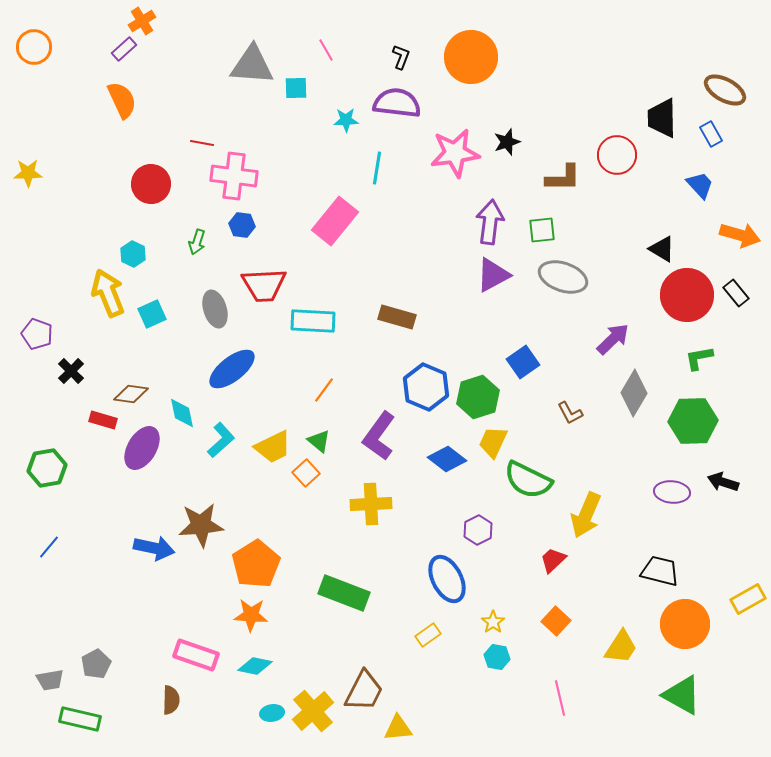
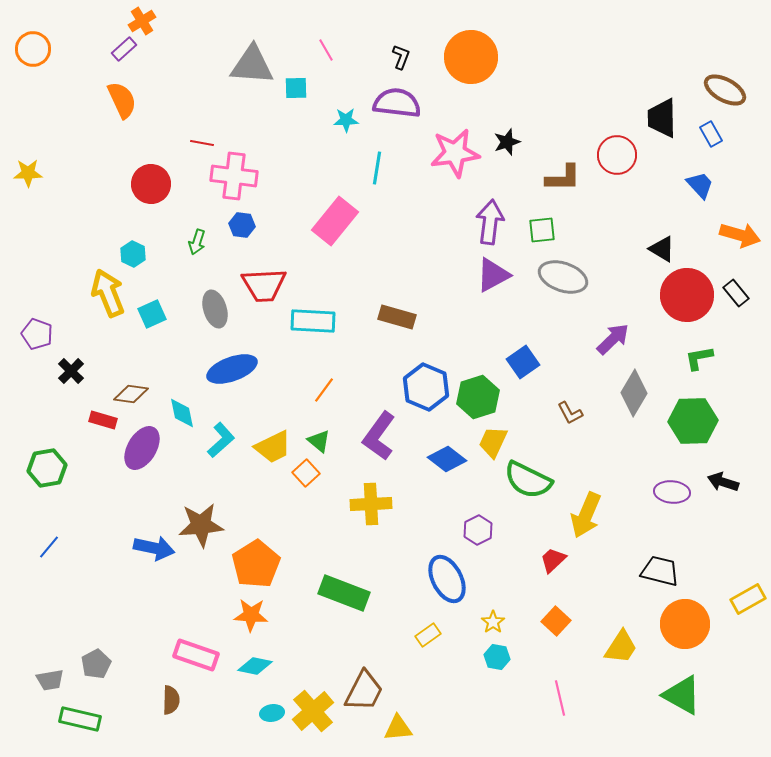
orange circle at (34, 47): moved 1 px left, 2 px down
blue ellipse at (232, 369): rotated 18 degrees clockwise
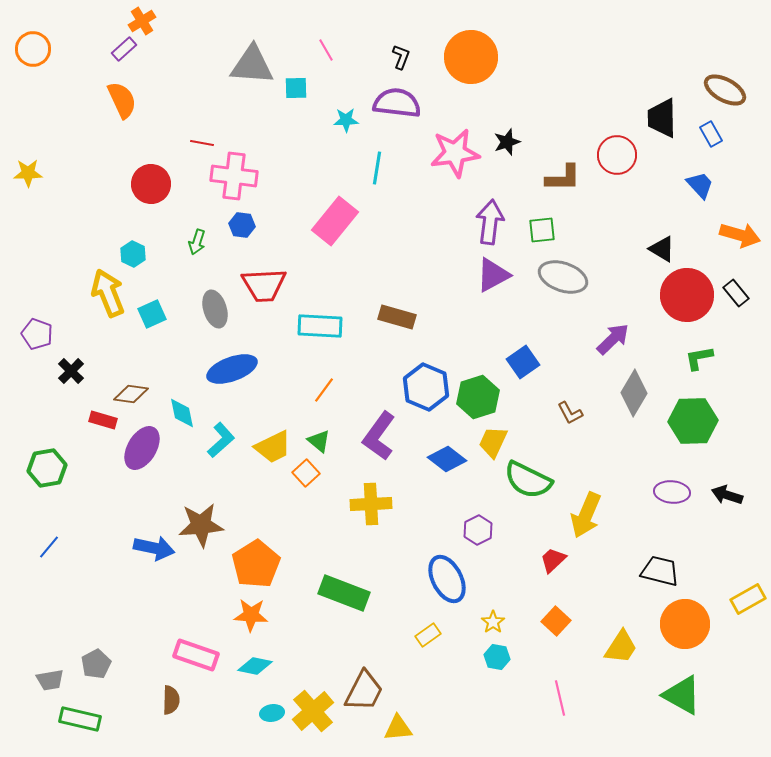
cyan rectangle at (313, 321): moved 7 px right, 5 px down
black arrow at (723, 482): moved 4 px right, 13 px down
